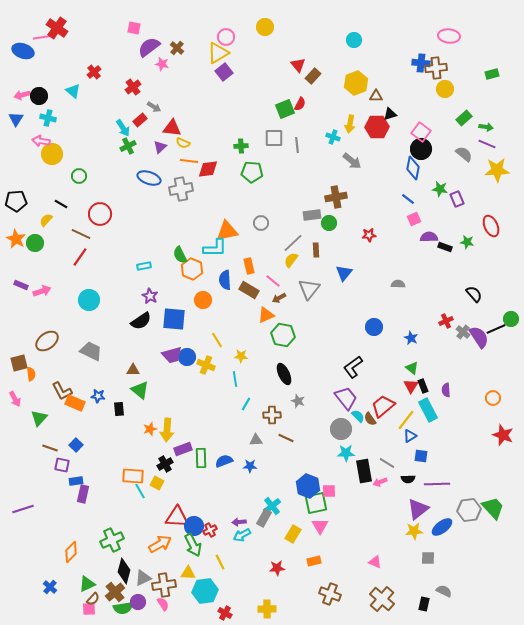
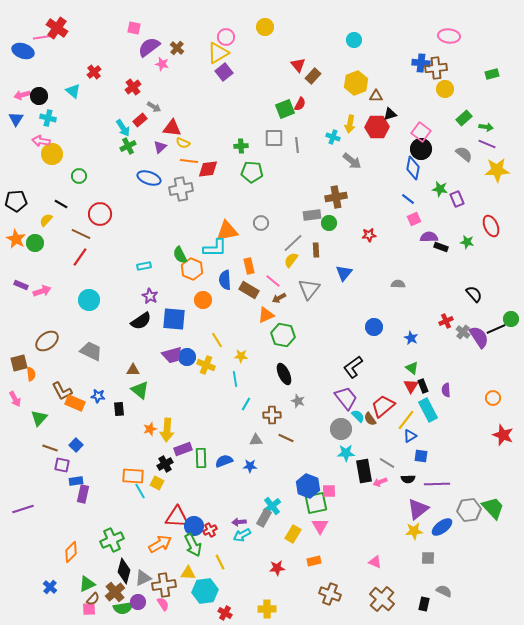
black rectangle at (445, 247): moved 4 px left
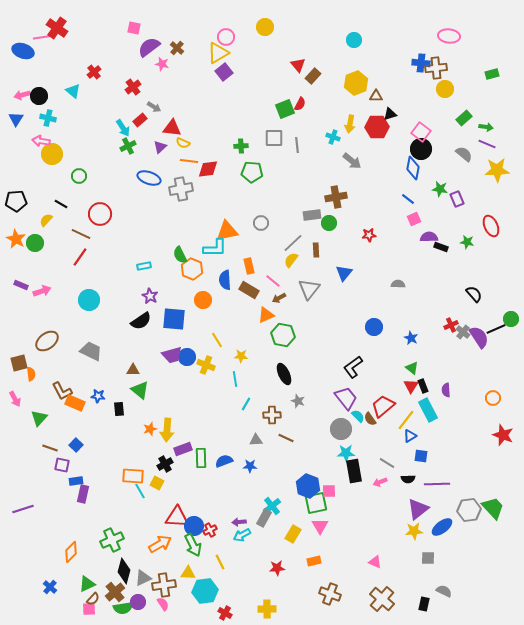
red cross at (446, 321): moved 5 px right, 4 px down
black rectangle at (364, 471): moved 10 px left
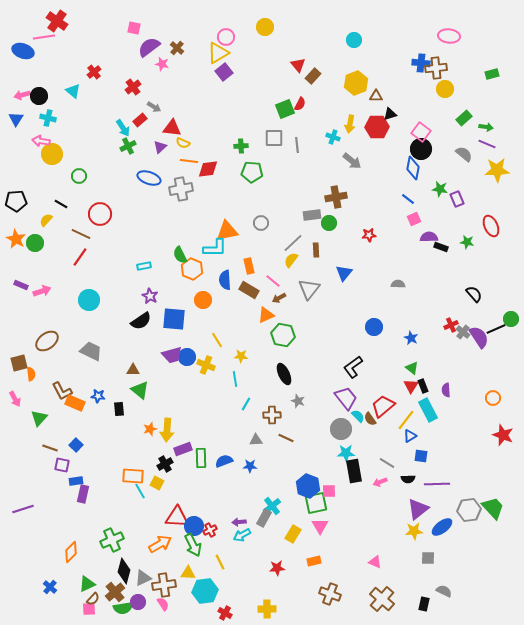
red cross at (57, 28): moved 7 px up
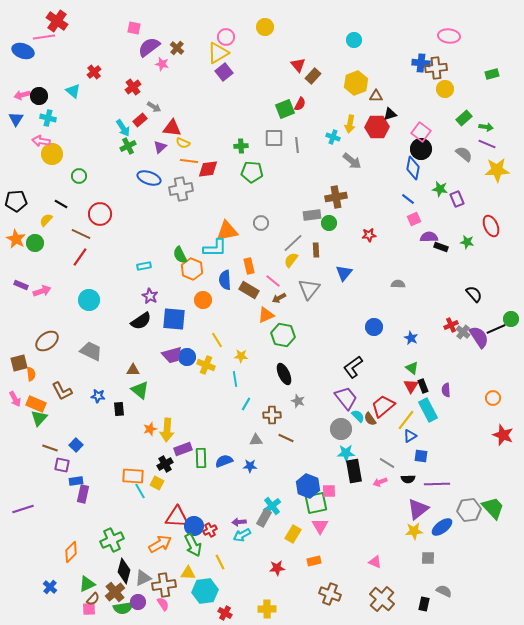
orange rectangle at (75, 403): moved 39 px left, 1 px down
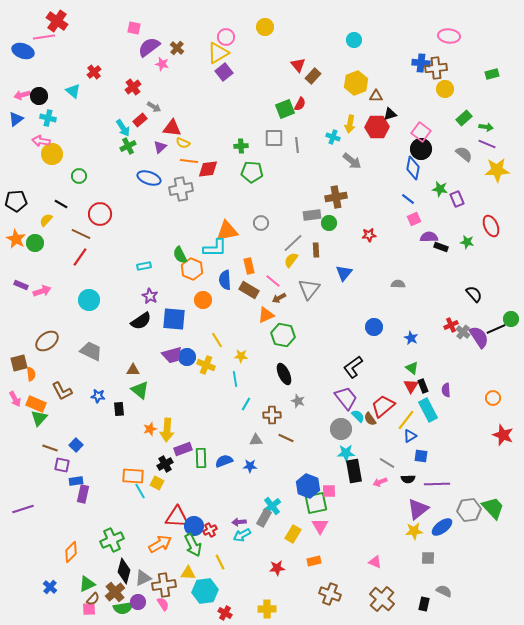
blue triangle at (16, 119): rotated 21 degrees clockwise
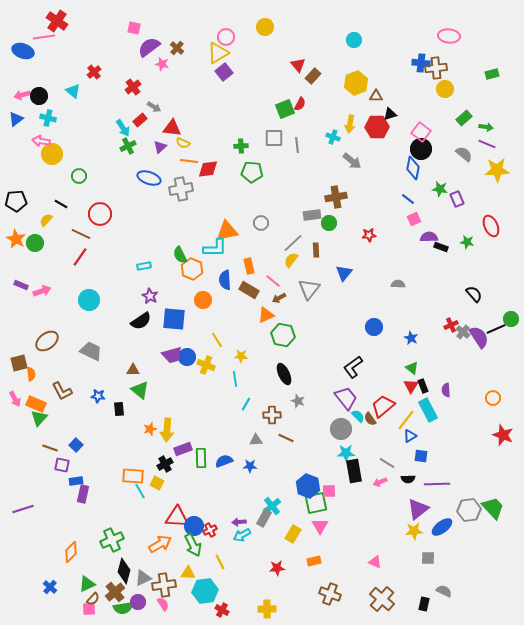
red cross at (225, 613): moved 3 px left, 3 px up
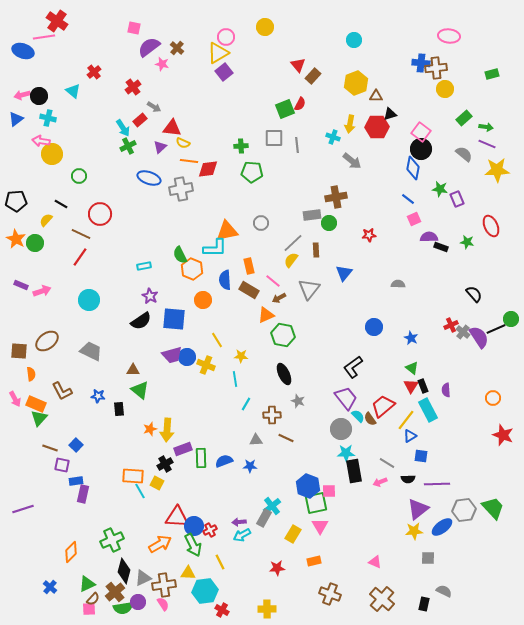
brown square at (19, 363): moved 12 px up; rotated 18 degrees clockwise
gray hexagon at (469, 510): moved 5 px left
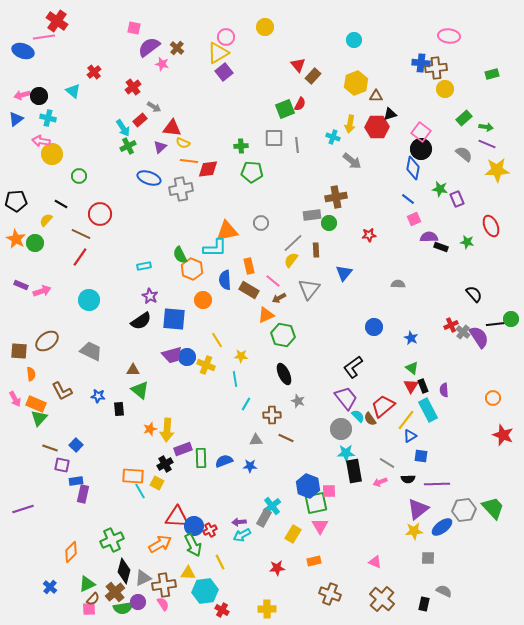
black line at (496, 329): moved 5 px up; rotated 18 degrees clockwise
purple semicircle at (446, 390): moved 2 px left
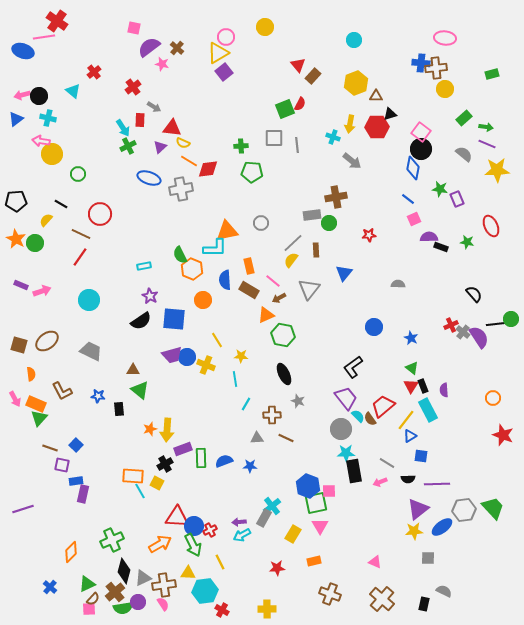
pink ellipse at (449, 36): moved 4 px left, 2 px down
red rectangle at (140, 120): rotated 48 degrees counterclockwise
orange line at (189, 161): rotated 24 degrees clockwise
green circle at (79, 176): moved 1 px left, 2 px up
brown square at (19, 351): moved 6 px up; rotated 12 degrees clockwise
gray triangle at (256, 440): moved 1 px right, 2 px up
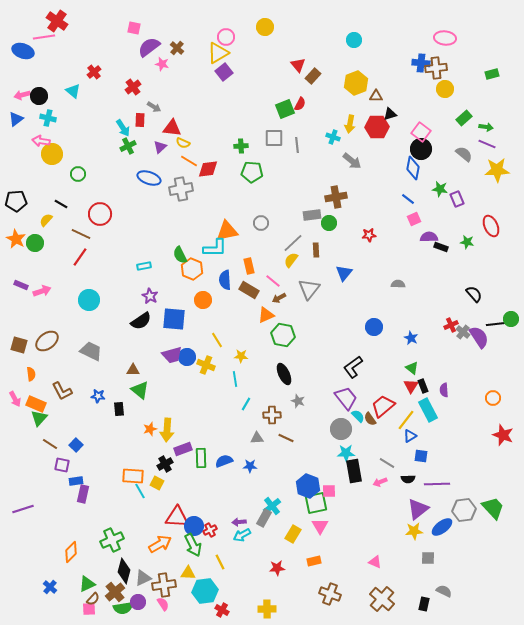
brown line at (50, 448): moved 4 px up; rotated 14 degrees clockwise
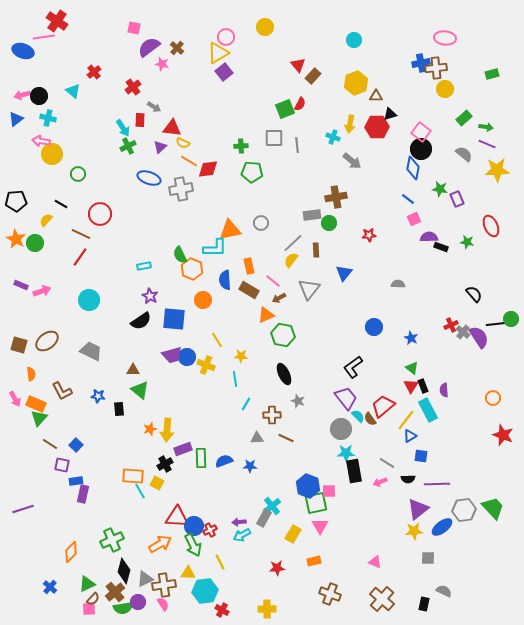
blue cross at (421, 63): rotated 18 degrees counterclockwise
orange triangle at (227, 231): moved 3 px right, 1 px up
gray triangle at (143, 578): moved 2 px right, 1 px down
